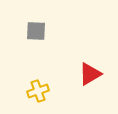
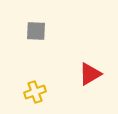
yellow cross: moved 3 px left, 1 px down
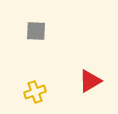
red triangle: moved 7 px down
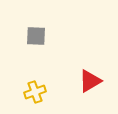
gray square: moved 5 px down
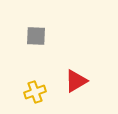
red triangle: moved 14 px left
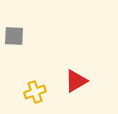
gray square: moved 22 px left
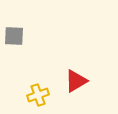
yellow cross: moved 3 px right, 3 px down
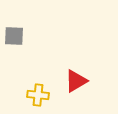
yellow cross: rotated 25 degrees clockwise
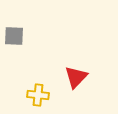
red triangle: moved 4 px up; rotated 15 degrees counterclockwise
